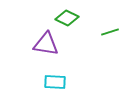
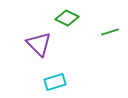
purple triangle: moved 7 px left; rotated 36 degrees clockwise
cyan rectangle: rotated 20 degrees counterclockwise
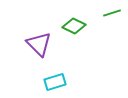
green diamond: moved 7 px right, 8 px down
green line: moved 2 px right, 19 px up
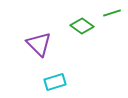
green diamond: moved 8 px right; rotated 10 degrees clockwise
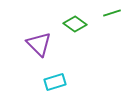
green diamond: moved 7 px left, 2 px up
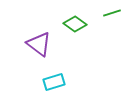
purple triangle: rotated 8 degrees counterclockwise
cyan rectangle: moved 1 px left
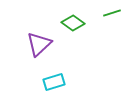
green diamond: moved 2 px left, 1 px up
purple triangle: rotated 40 degrees clockwise
